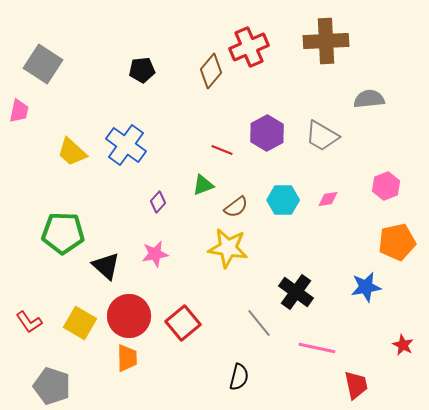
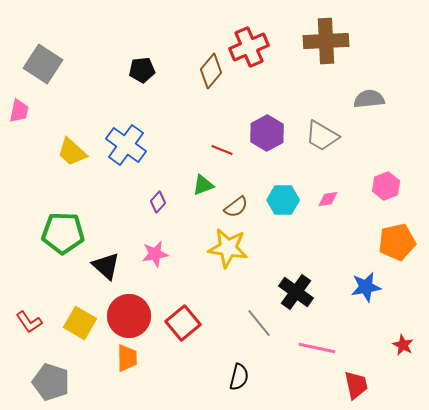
gray pentagon: moved 1 px left, 4 px up
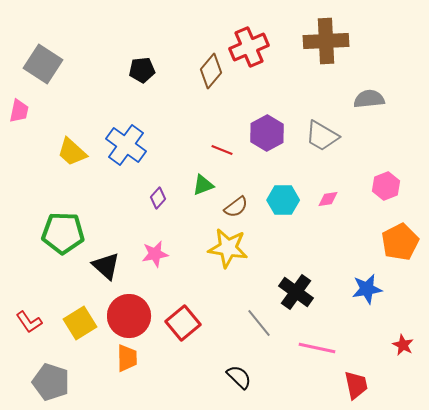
purple diamond: moved 4 px up
orange pentagon: moved 3 px right; rotated 15 degrees counterclockwise
blue star: moved 1 px right, 2 px down
yellow square: rotated 28 degrees clockwise
black semicircle: rotated 60 degrees counterclockwise
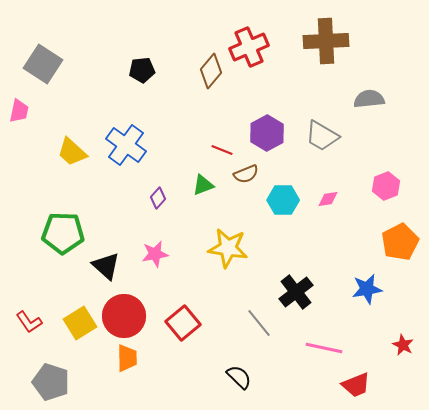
brown semicircle: moved 10 px right, 33 px up; rotated 15 degrees clockwise
black cross: rotated 16 degrees clockwise
red circle: moved 5 px left
pink line: moved 7 px right
red trapezoid: rotated 80 degrees clockwise
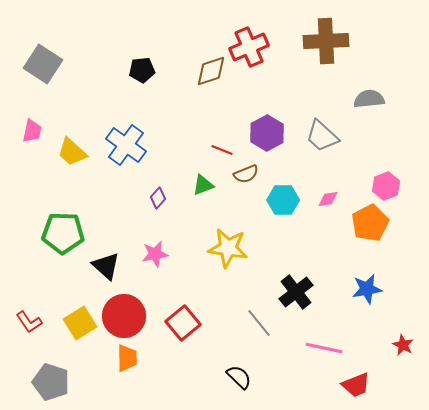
brown diamond: rotated 32 degrees clockwise
pink trapezoid: moved 13 px right, 20 px down
gray trapezoid: rotated 12 degrees clockwise
orange pentagon: moved 30 px left, 19 px up
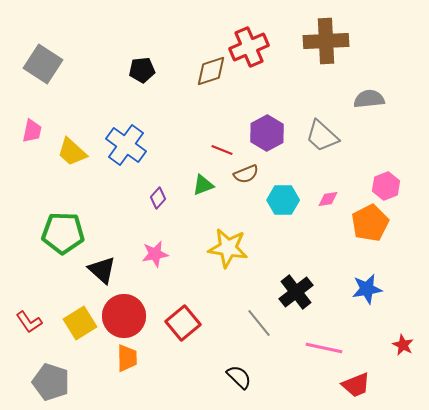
black triangle: moved 4 px left, 4 px down
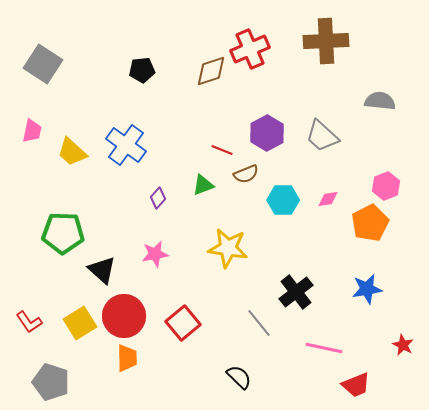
red cross: moved 1 px right, 2 px down
gray semicircle: moved 11 px right, 2 px down; rotated 12 degrees clockwise
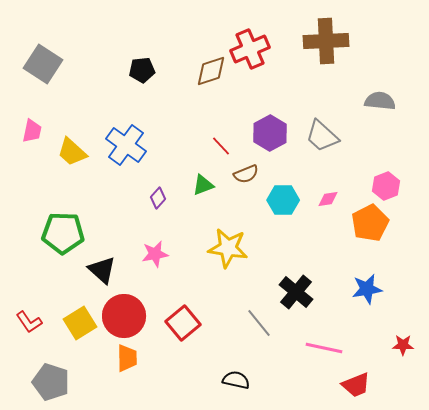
purple hexagon: moved 3 px right
red line: moved 1 px left, 4 px up; rotated 25 degrees clockwise
black cross: rotated 12 degrees counterclockwise
red star: rotated 25 degrees counterclockwise
black semicircle: moved 3 px left, 3 px down; rotated 32 degrees counterclockwise
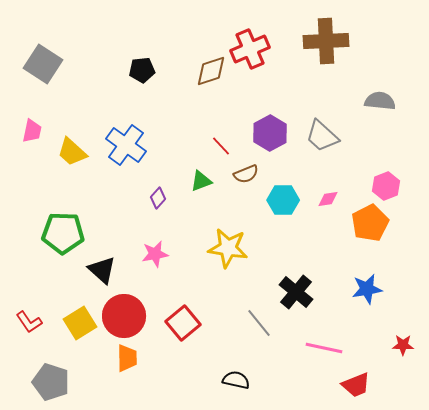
green triangle: moved 2 px left, 4 px up
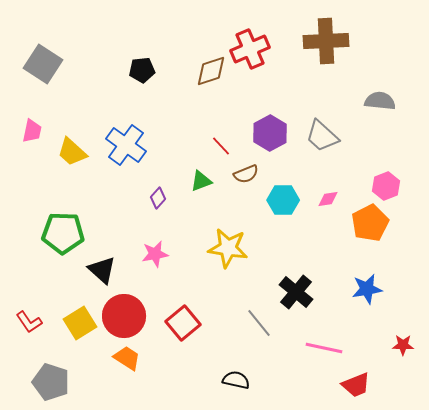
orange trapezoid: rotated 56 degrees counterclockwise
